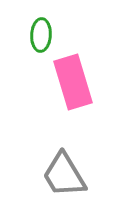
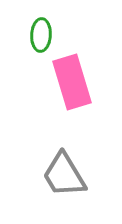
pink rectangle: moved 1 px left
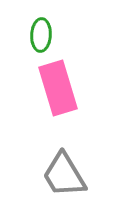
pink rectangle: moved 14 px left, 6 px down
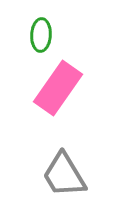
pink rectangle: rotated 52 degrees clockwise
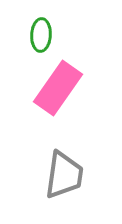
gray trapezoid: rotated 141 degrees counterclockwise
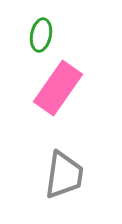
green ellipse: rotated 8 degrees clockwise
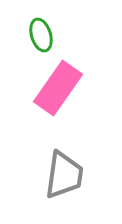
green ellipse: rotated 28 degrees counterclockwise
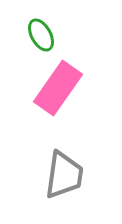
green ellipse: rotated 12 degrees counterclockwise
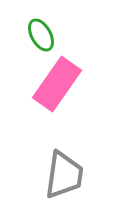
pink rectangle: moved 1 px left, 4 px up
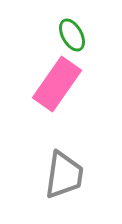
green ellipse: moved 31 px right
